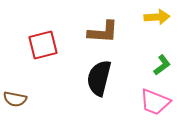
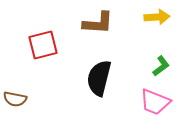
brown L-shape: moved 5 px left, 9 px up
green L-shape: moved 1 px left, 1 px down
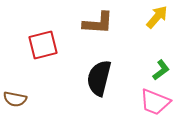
yellow arrow: rotated 45 degrees counterclockwise
green L-shape: moved 4 px down
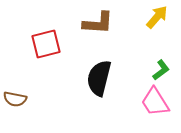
red square: moved 3 px right, 1 px up
pink trapezoid: rotated 36 degrees clockwise
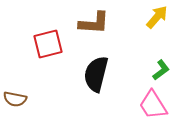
brown L-shape: moved 4 px left
red square: moved 2 px right
black semicircle: moved 3 px left, 4 px up
pink trapezoid: moved 2 px left, 3 px down
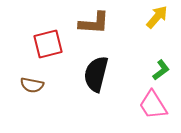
brown semicircle: moved 17 px right, 14 px up
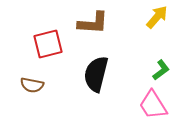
brown L-shape: moved 1 px left
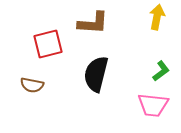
yellow arrow: rotated 30 degrees counterclockwise
green L-shape: moved 1 px down
pink trapezoid: rotated 52 degrees counterclockwise
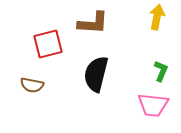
green L-shape: rotated 30 degrees counterclockwise
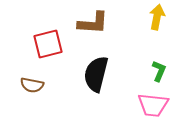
green L-shape: moved 2 px left
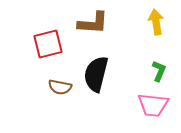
yellow arrow: moved 1 px left, 5 px down; rotated 20 degrees counterclockwise
brown semicircle: moved 28 px right, 2 px down
